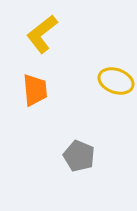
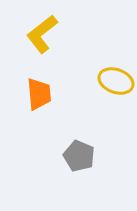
orange trapezoid: moved 4 px right, 4 px down
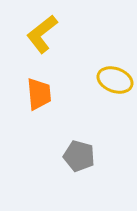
yellow ellipse: moved 1 px left, 1 px up
gray pentagon: rotated 8 degrees counterclockwise
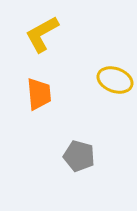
yellow L-shape: rotated 9 degrees clockwise
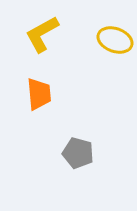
yellow ellipse: moved 40 px up
gray pentagon: moved 1 px left, 3 px up
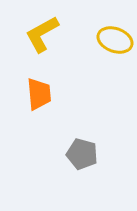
gray pentagon: moved 4 px right, 1 px down
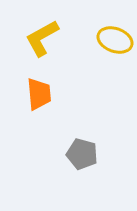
yellow L-shape: moved 4 px down
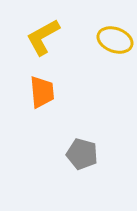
yellow L-shape: moved 1 px right, 1 px up
orange trapezoid: moved 3 px right, 2 px up
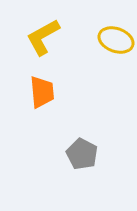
yellow ellipse: moved 1 px right
gray pentagon: rotated 12 degrees clockwise
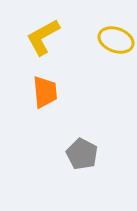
orange trapezoid: moved 3 px right
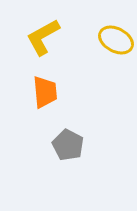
yellow ellipse: rotated 8 degrees clockwise
gray pentagon: moved 14 px left, 9 px up
